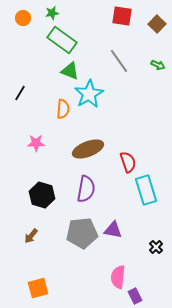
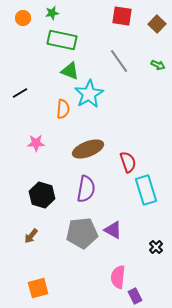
green rectangle: rotated 24 degrees counterclockwise
black line: rotated 28 degrees clockwise
purple triangle: rotated 18 degrees clockwise
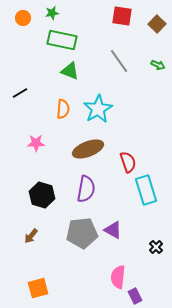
cyan star: moved 9 px right, 15 px down
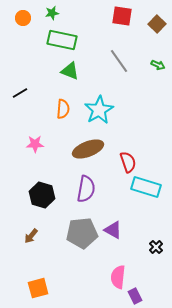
cyan star: moved 1 px right, 1 px down
pink star: moved 1 px left, 1 px down
cyan rectangle: moved 3 px up; rotated 56 degrees counterclockwise
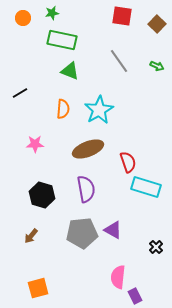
green arrow: moved 1 px left, 1 px down
purple semicircle: rotated 20 degrees counterclockwise
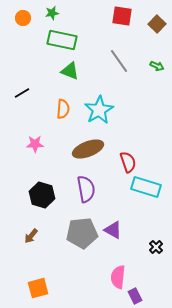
black line: moved 2 px right
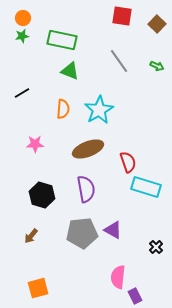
green star: moved 30 px left, 23 px down
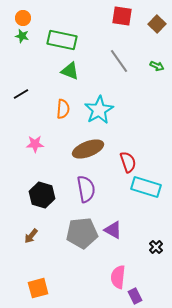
green star: rotated 24 degrees clockwise
black line: moved 1 px left, 1 px down
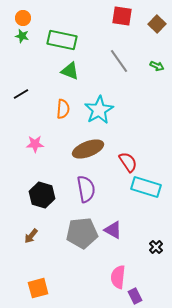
red semicircle: rotated 15 degrees counterclockwise
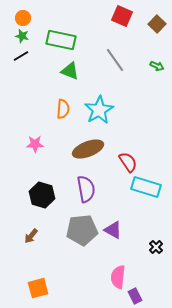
red square: rotated 15 degrees clockwise
green rectangle: moved 1 px left
gray line: moved 4 px left, 1 px up
black line: moved 38 px up
gray pentagon: moved 3 px up
